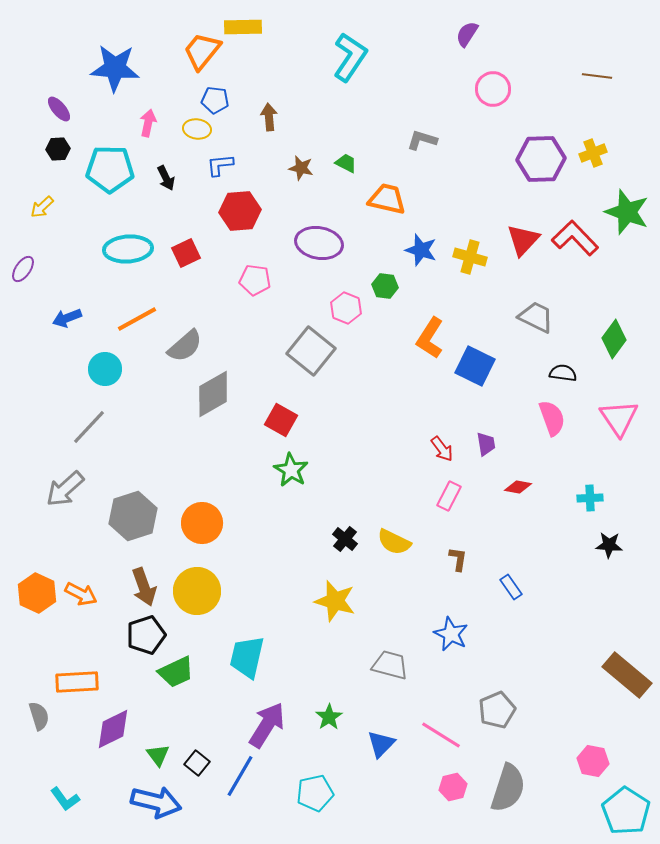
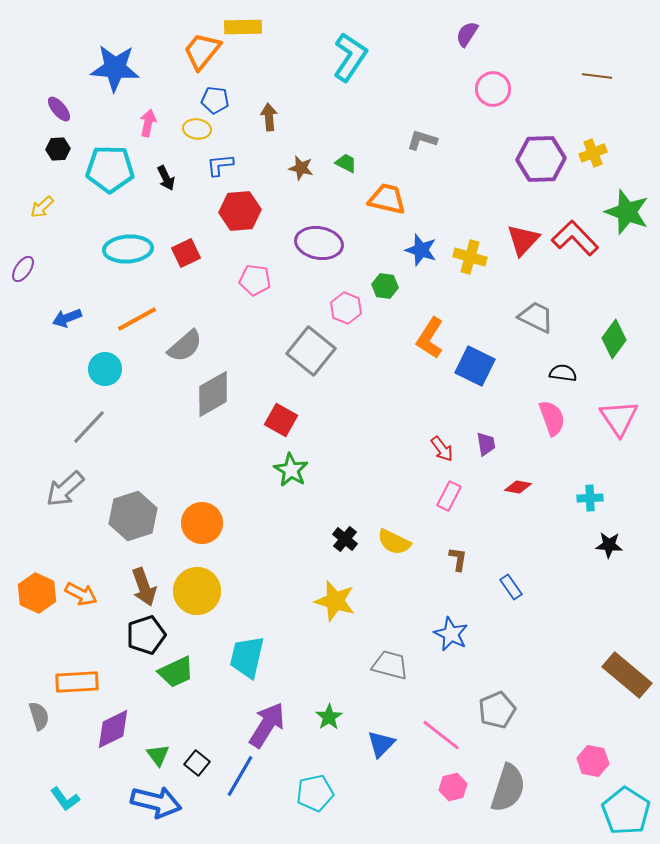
pink line at (441, 735): rotated 6 degrees clockwise
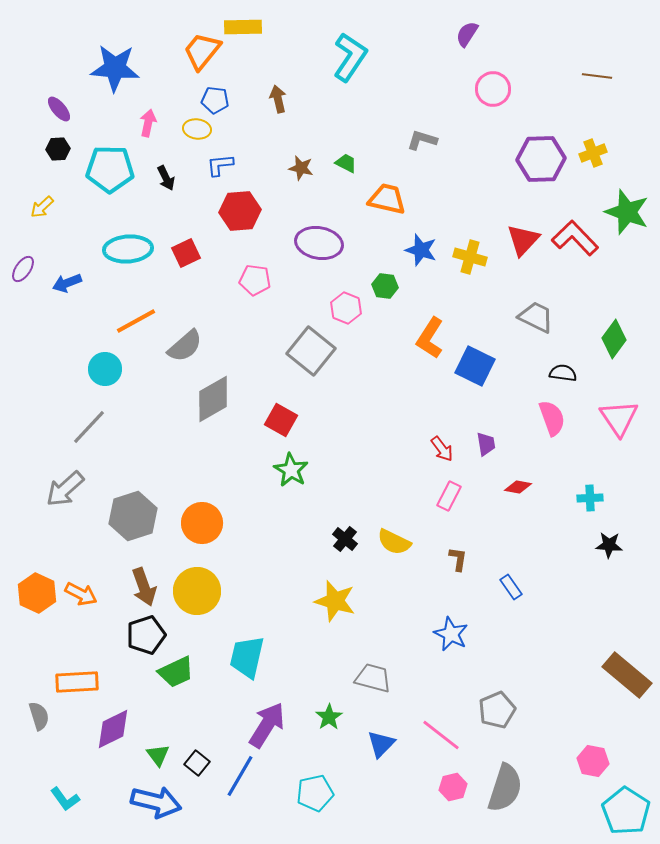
brown arrow at (269, 117): moved 9 px right, 18 px up; rotated 8 degrees counterclockwise
blue arrow at (67, 318): moved 35 px up
orange line at (137, 319): moved 1 px left, 2 px down
gray diamond at (213, 394): moved 5 px down
gray trapezoid at (390, 665): moved 17 px left, 13 px down
gray semicircle at (508, 788): moved 3 px left
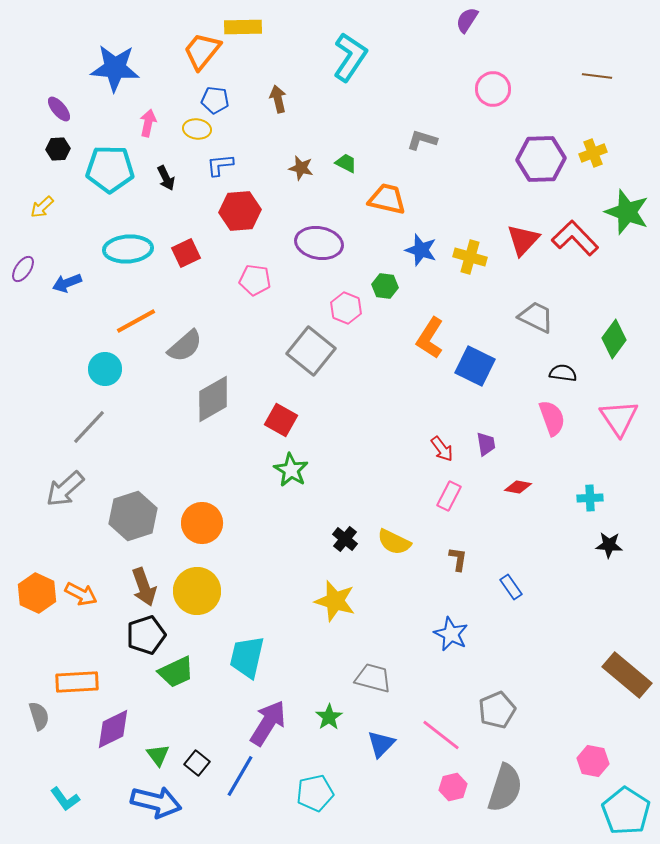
purple semicircle at (467, 34): moved 14 px up
purple arrow at (267, 725): moved 1 px right, 2 px up
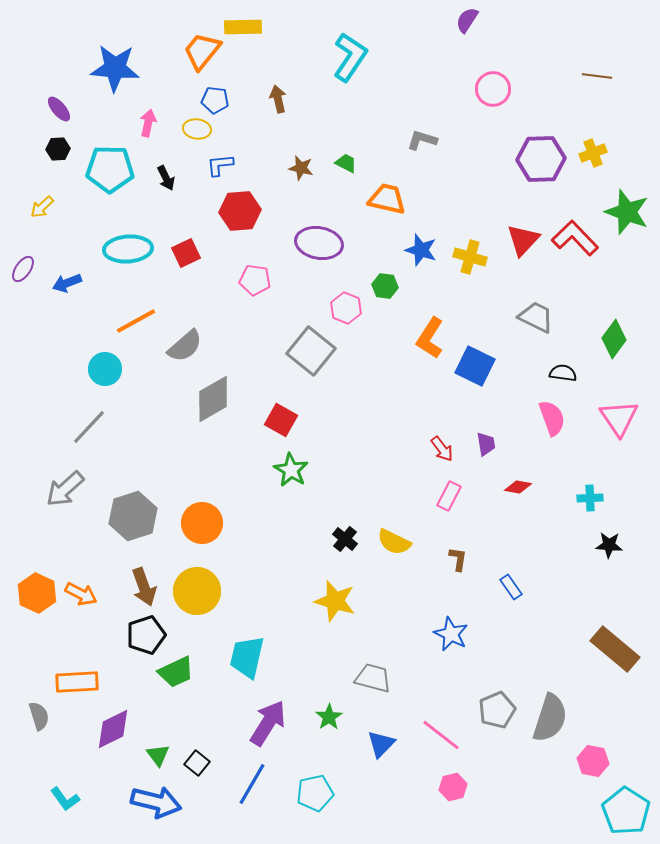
brown rectangle at (627, 675): moved 12 px left, 26 px up
blue line at (240, 776): moved 12 px right, 8 px down
gray semicircle at (505, 788): moved 45 px right, 70 px up
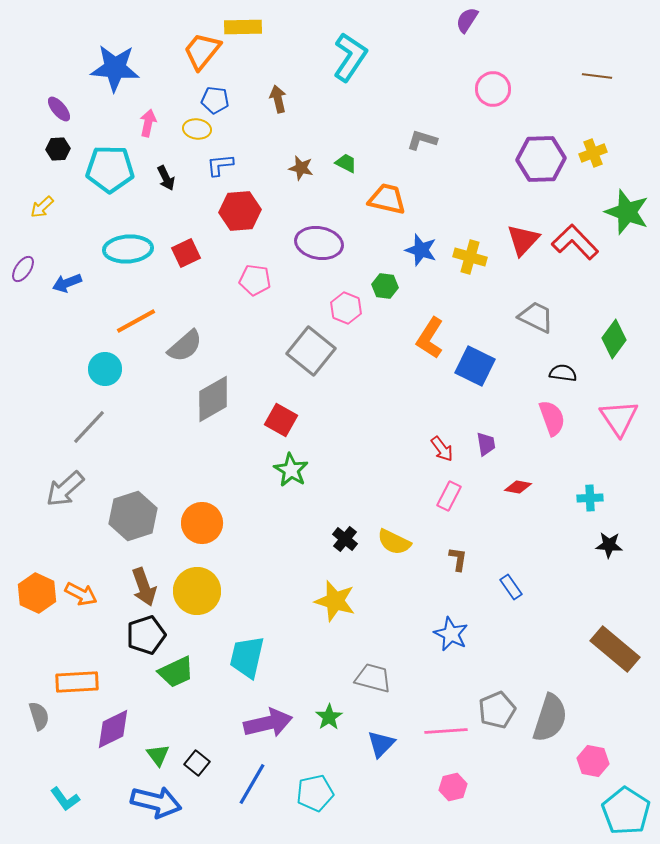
red L-shape at (575, 238): moved 4 px down
purple arrow at (268, 723): rotated 45 degrees clockwise
pink line at (441, 735): moved 5 px right, 4 px up; rotated 42 degrees counterclockwise
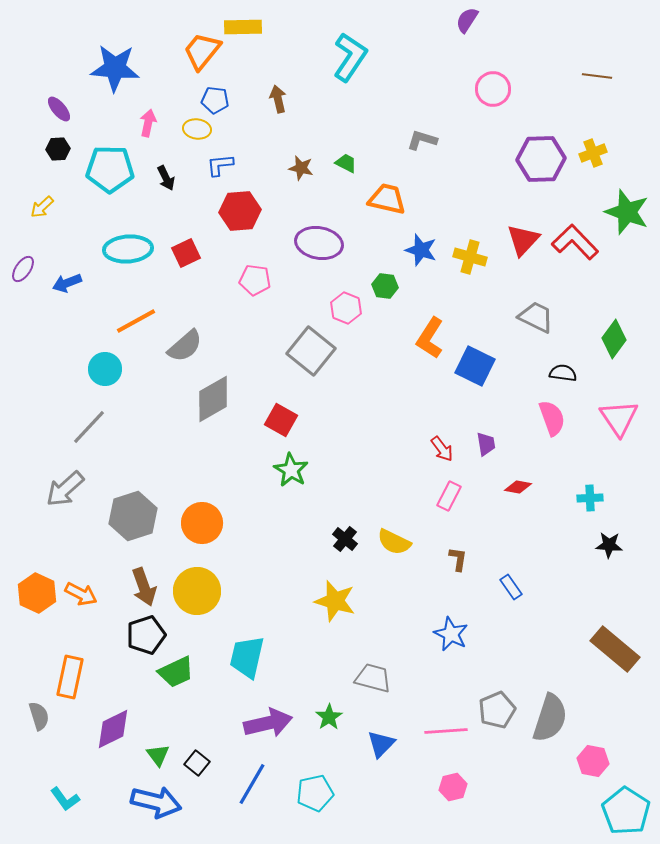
orange rectangle at (77, 682): moved 7 px left, 5 px up; rotated 75 degrees counterclockwise
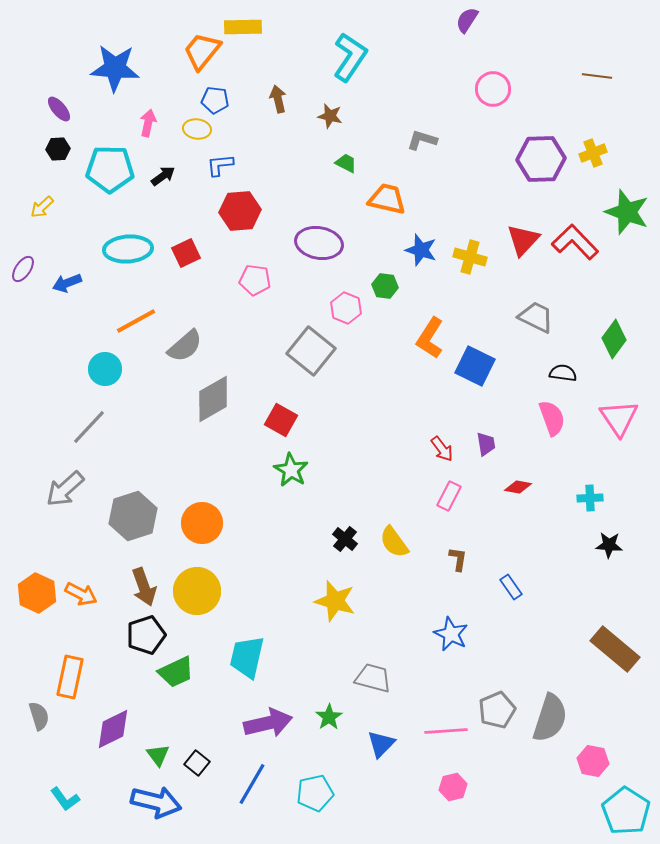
brown star at (301, 168): moved 29 px right, 52 px up
black arrow at (166, 178): moved 3 px left, 2 px up; rotated 100 degrees counterclockwise
yellow semicircle at (394, 542): rotated 28 degrees clockwise
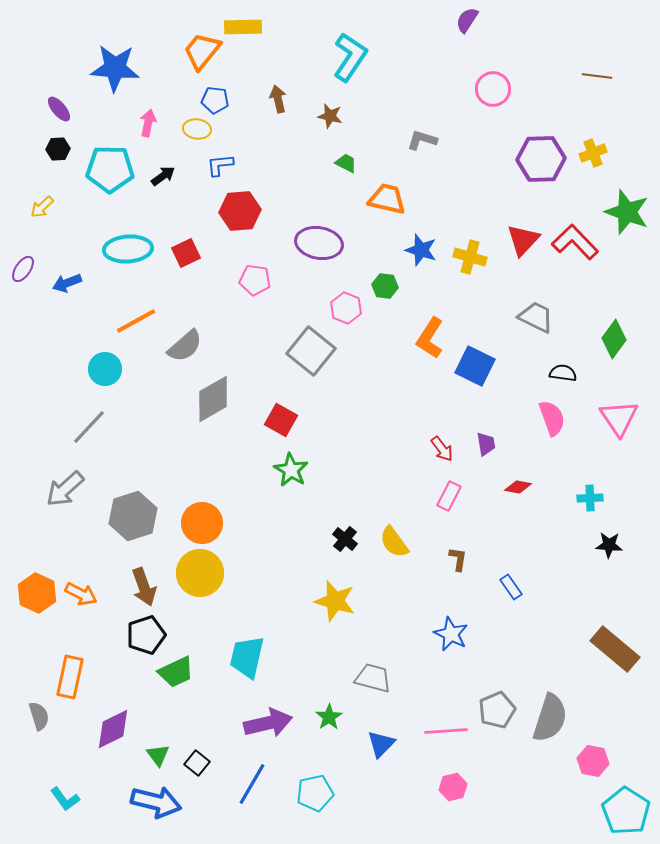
yellow circle at (197, 591): moved 3 px right, 18 px up
